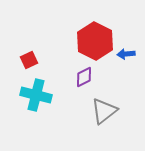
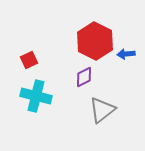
cyan cross: moved 1 px down
gray triangle: moved 2 px left, 1 px up
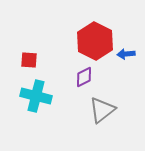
red square: rotated 30 degrees clockwise
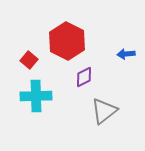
red hexagon: moved 28 px left
red square: rotated 36 degrees clockwise
cyan cross: rotated 16 degrees counterclockwise
gray triangle: moved 2 px right, 1 px down
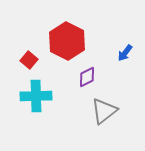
blue arrow: moved 1 px left, 1 px up; rotated 48 degrees counterclockwise
purple diamond: moved 3 px right
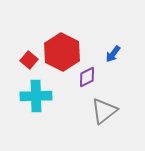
red hexagon: moved 5 px left, 11 px down
blue arrow: moved 12 px left, 1 px down
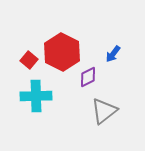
purple diamond: moved 1 px right
